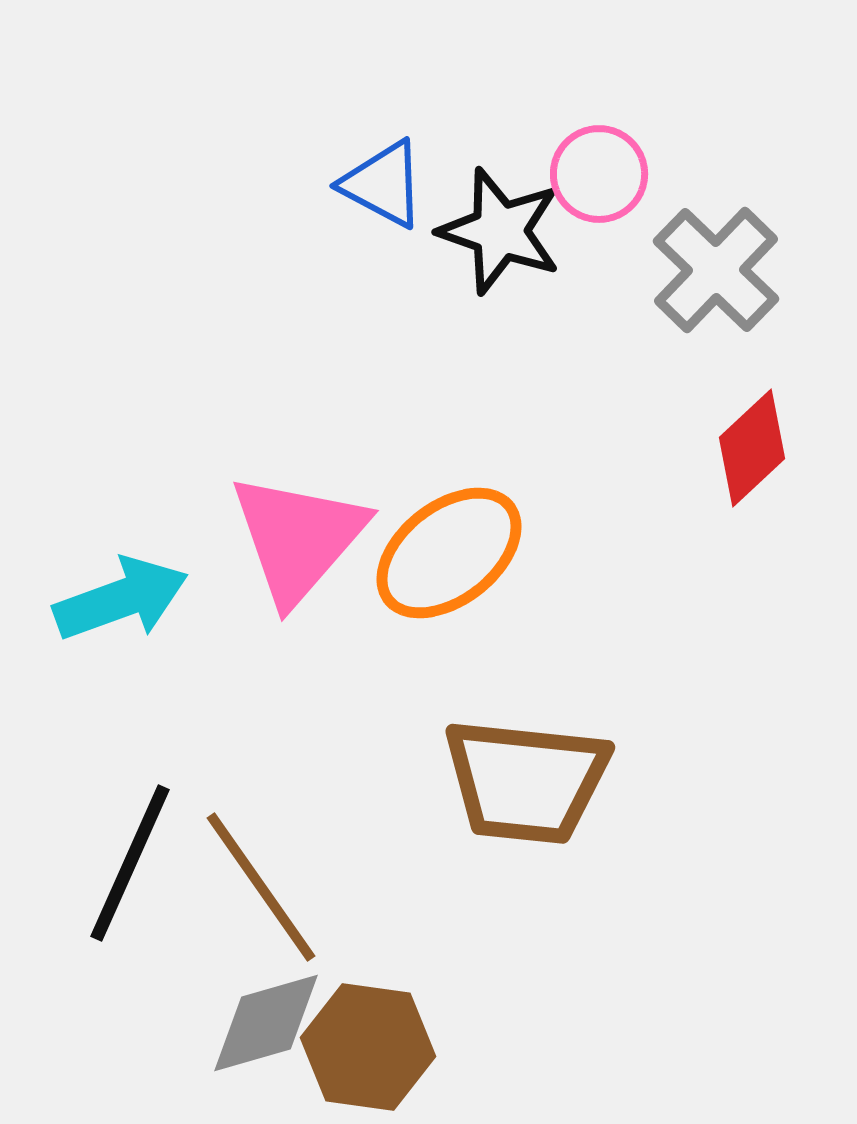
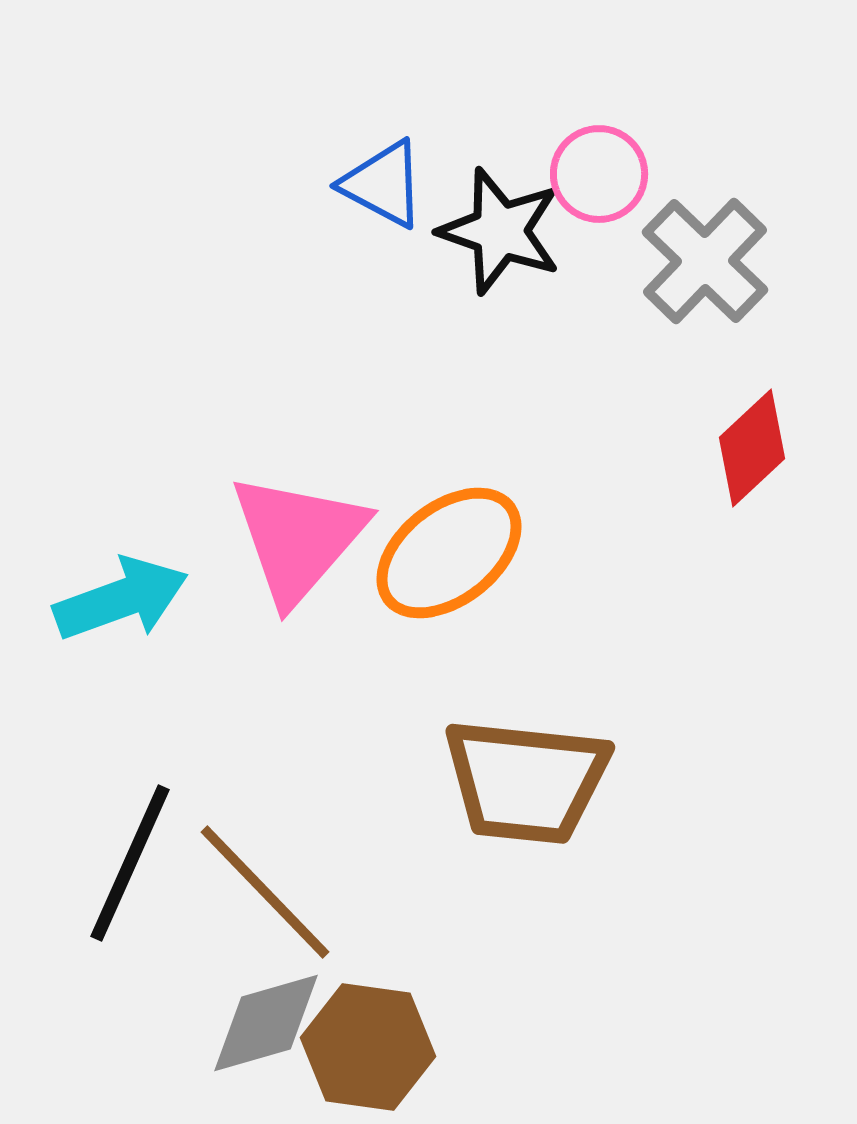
gray cross: moved 11 px left, 9 px up
brown line: moved 4 px right, 5 px down; rotated 9 degrees counterclockwise
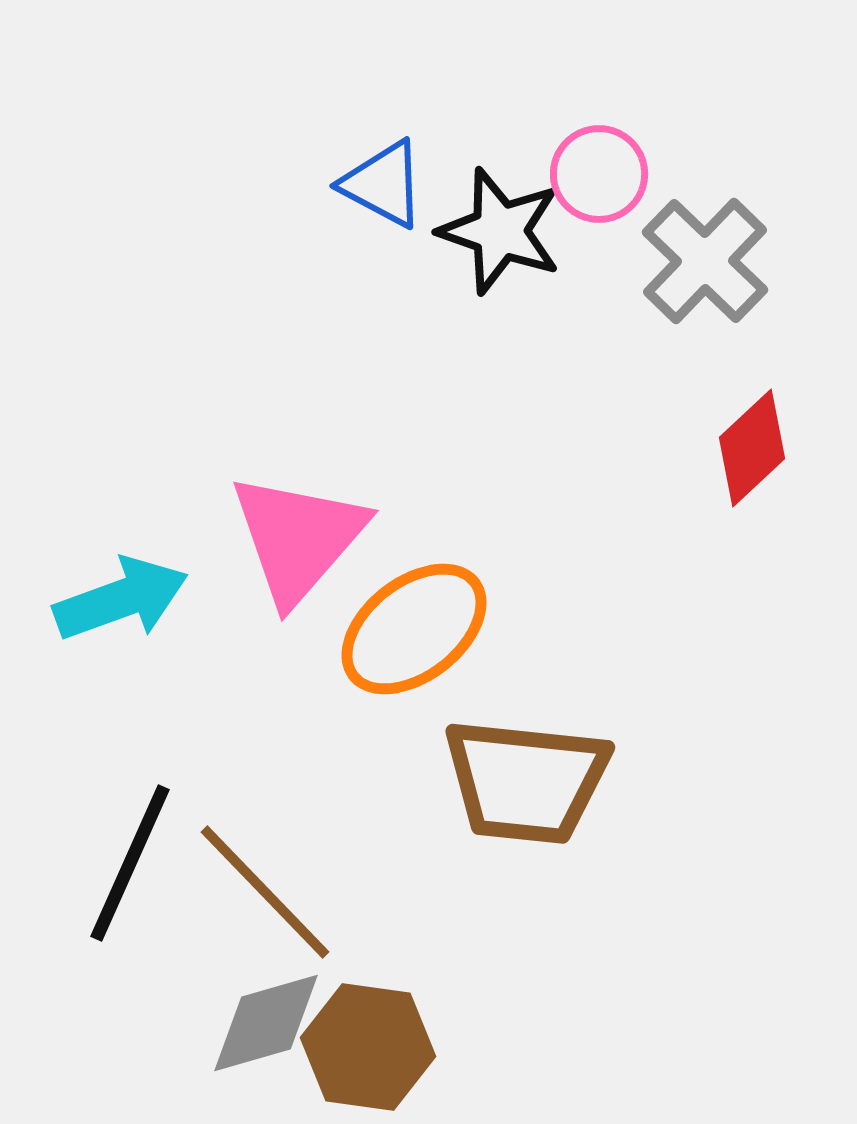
orange ellipse: moved 35 px left, 76 px down
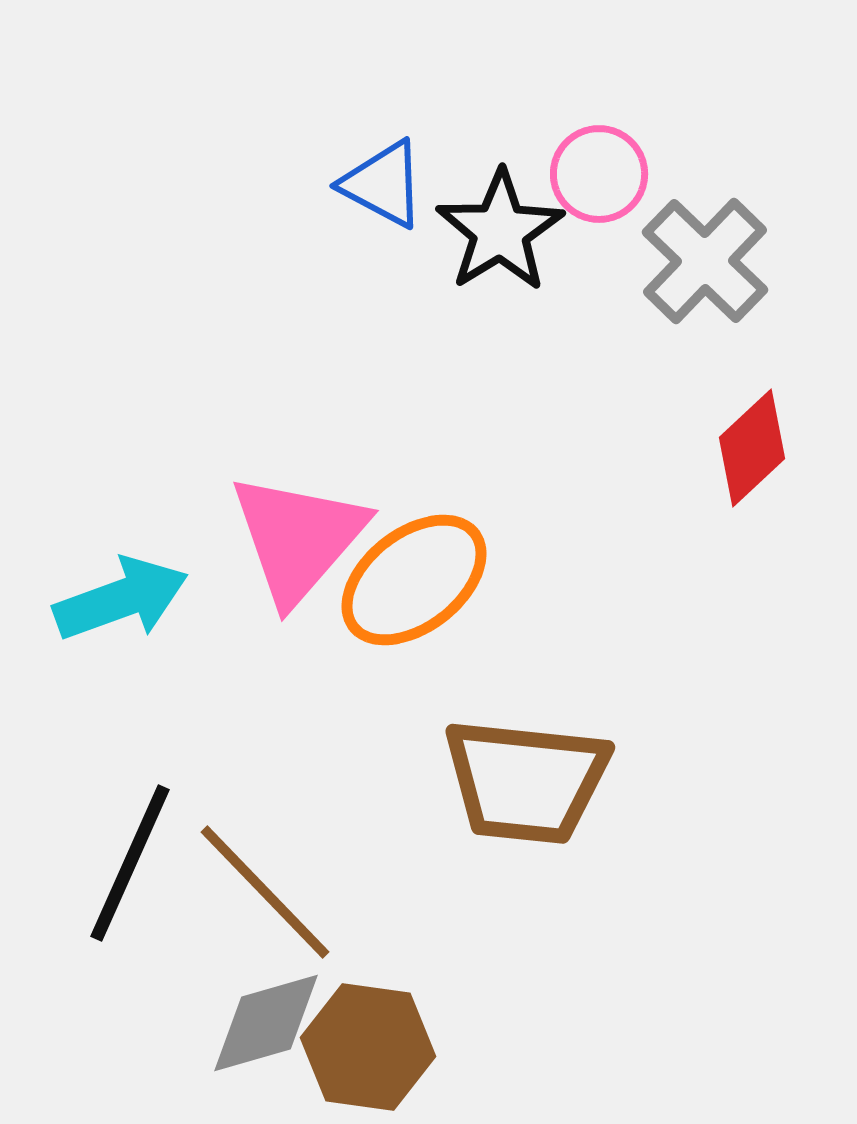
black star: rotated 21 degrees clockwise
orange ellipse: moved 49 px up
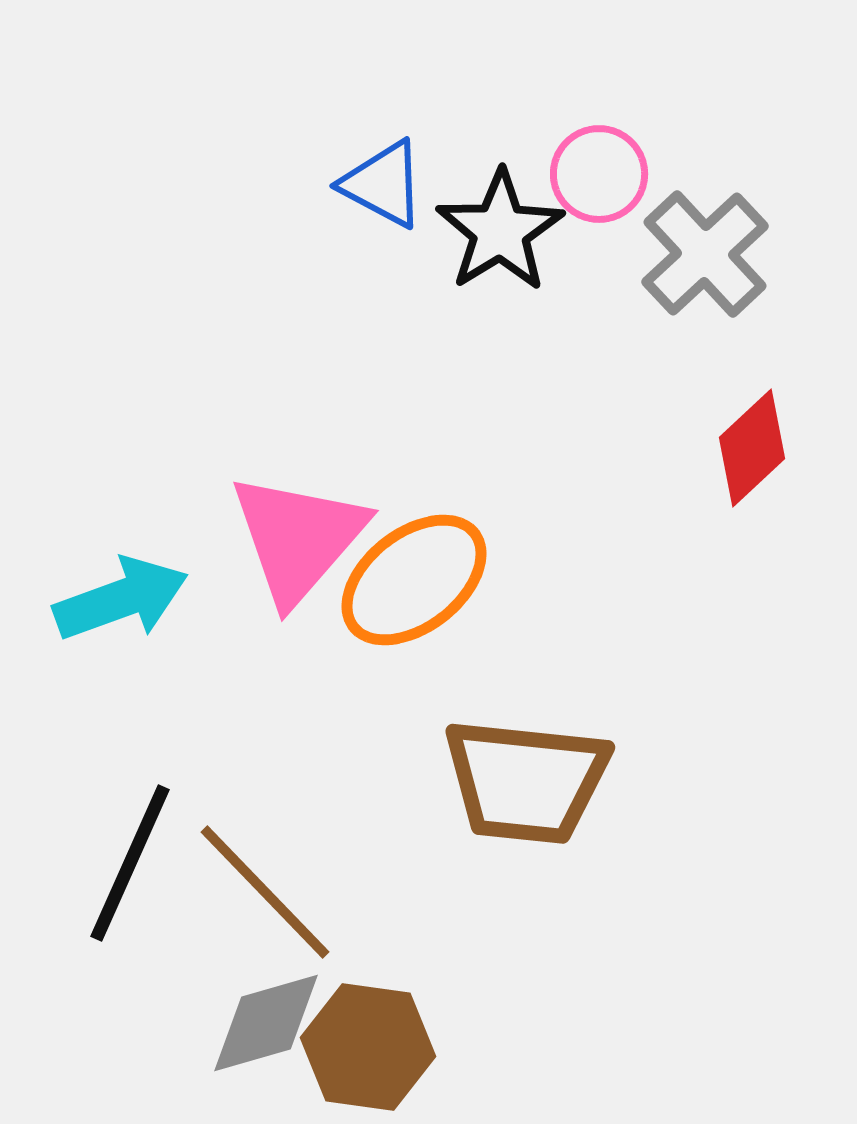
gray cross: moved 7 px up; rotated 3 degrees clockwise
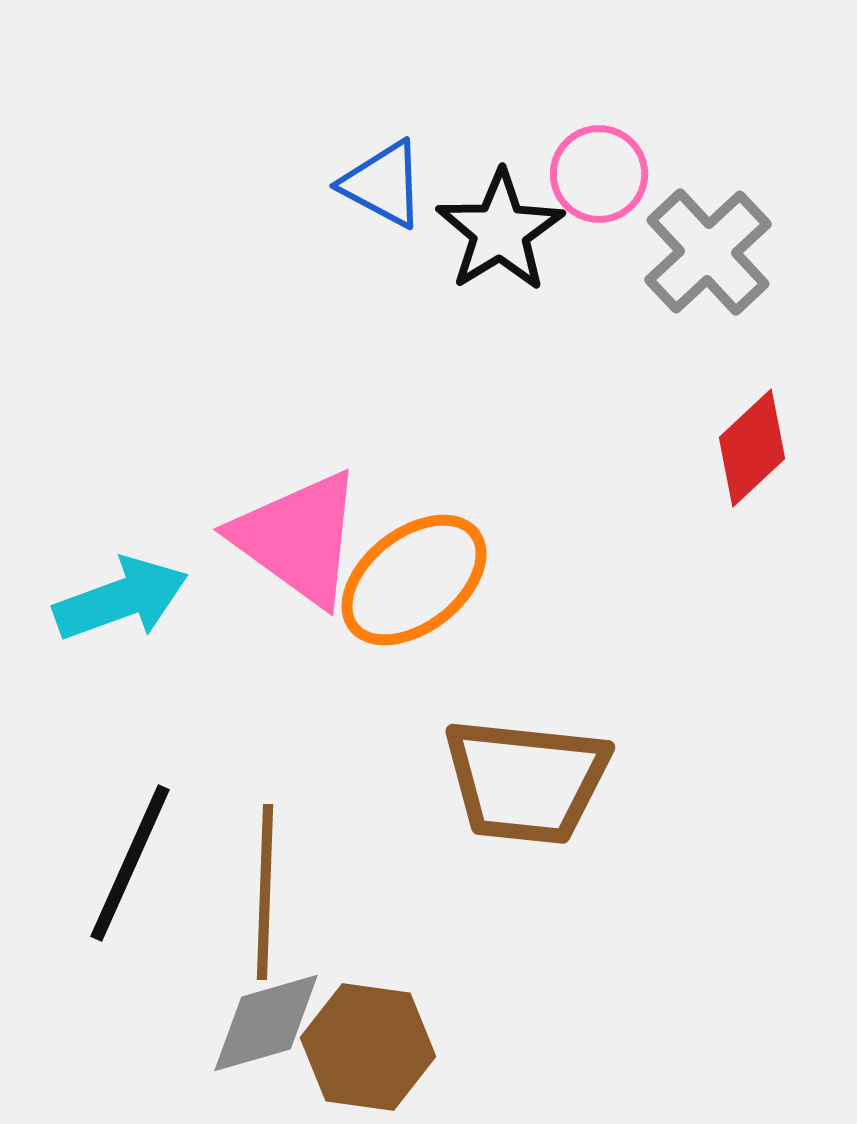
gray cross: moved 3 px right, 2 px up
pink triangle: rotated 35 degrees counterclockwise
brown line: rotated 46 degrees clockwise
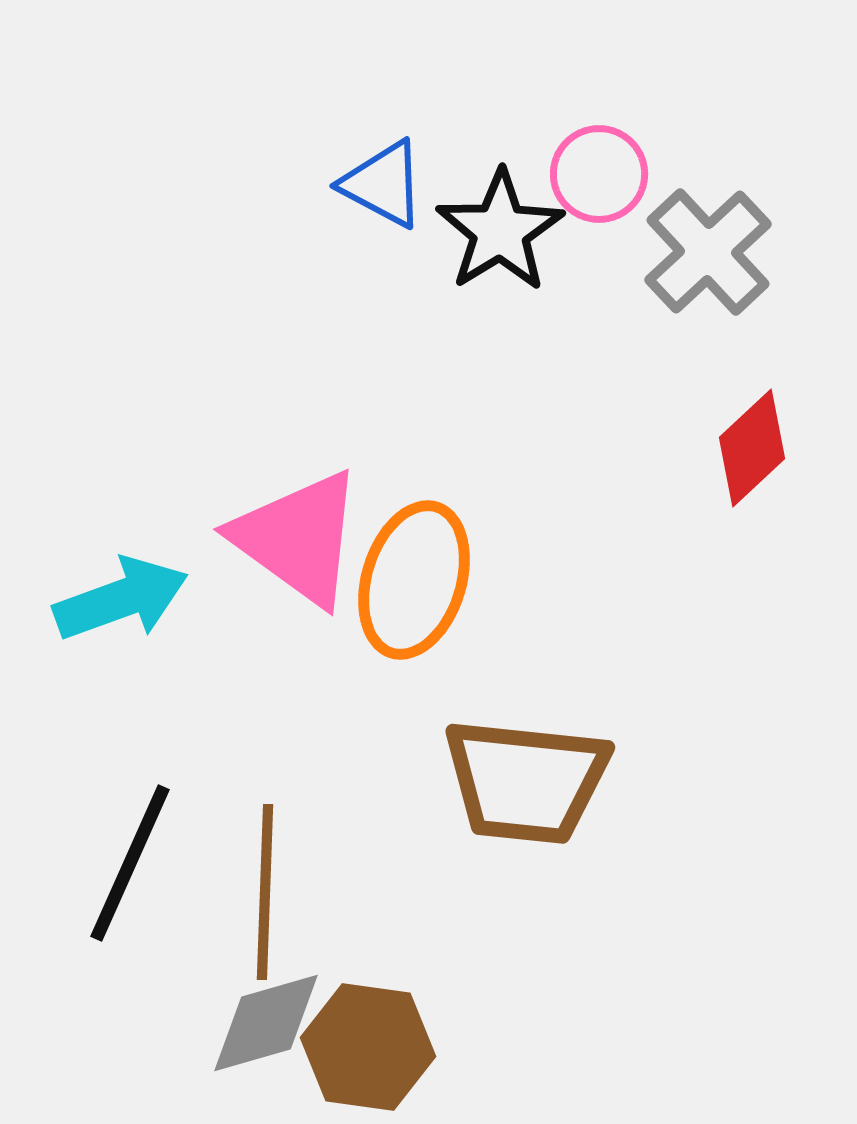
orange ellipse: rotated 35 degrees counterclockwise
